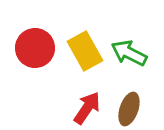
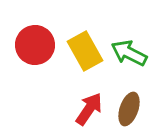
red circle: moved 3 px up
red arrow: moved 2 px right, 1 px down
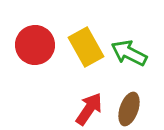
yellow rectangle: moved 1 px right, 4 px up
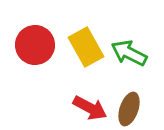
red arrow: moved 1 px right, 1 px up; rotated 84 degrees clockwise
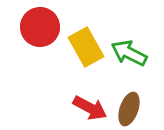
red circle: moved 5 px right, 18 px up
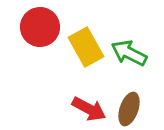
red arrow: moved 1 px left, 1 px down
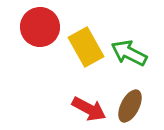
brown ellipse: moved 1 px right, 3 px up; rotated 8 degrees clockwise
